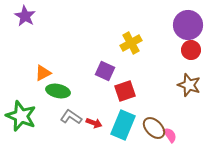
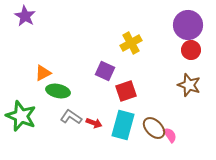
red square: moved 1 px right
cyan rectangle: rotated 8 degrees counterclockwise
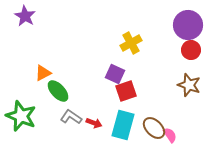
purple square: moved 10 px right, 3 px down
green ellipse: rotated 35 degrees clockwise
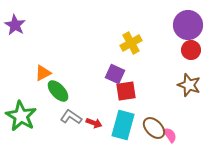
purple star: moved 10 px left, 9 px down
red square: rotated 10 degrees clockwise
green star: rotated 8 degrees clockwise
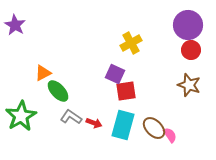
green star: rotated 12 degrees clockwise
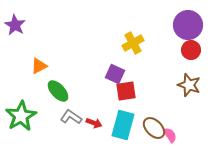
yellow cross: moved 2 px right
orange triangle: moved 4 px left, 7 px up
